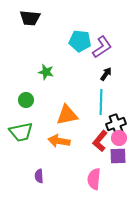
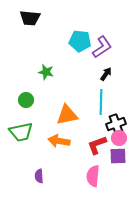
red L-shape: moved 3 px left, 4 px down; rotated 30 degrees clockwise
pink semicircle: moved 1 px left, 3 px up
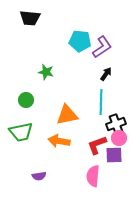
purple square: moved 4 px left, 1 px up
purple semicircle: rotated 96 degrees counterclockwise
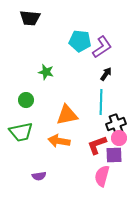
pink semicircle: moved 9 px right; rotated 10 degrees clockwise
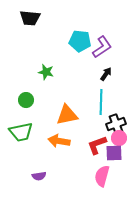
purple square: moved 2 px up
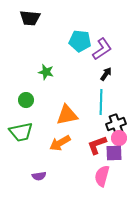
purple L-shape: moved 2 px down
orange arrow: moved 1 px right, 2 px down; rotated 40 degrees counterclockwise
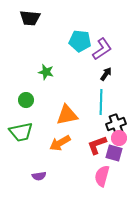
purple square: rotated 18 degrees clockwise
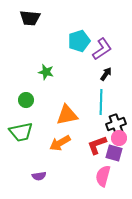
cyan pentagon: moved 1 px left; rotated 25 degrees counterclockwise
pink semicircle: moved 1 px right
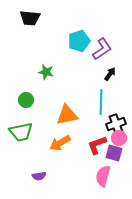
black arrow: moved 4 px right
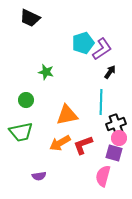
black trapezoid: rotated 20 degrees clockwise
cyan pentagon: moved 4 px right, 2 px down
black arrow: moved 2 px up
red L-shape: moved 14 px left
